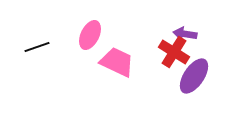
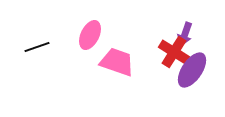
purple arrow: rotated 80 degrees counterclockwise
pink trapezoid: rotated 6 degrees counterclockwise
purple ellipse: moved 2 px left, 6 px up
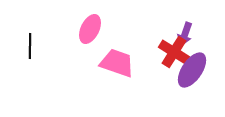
pink ellipse: moved 6 px up
black line: moved 7 px left, 1 px up; rotated 70 degrees counterclockwise
pink trapezoid: moved 1 px down
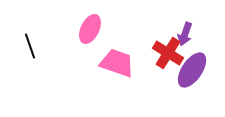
black line: rotated 20 degrees counterclockwise
red cross: moved 6 px left, 1 px down
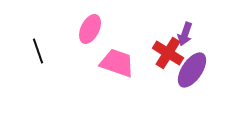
black line: moved 8 px right, 5 px down
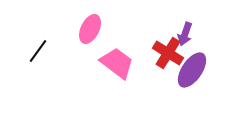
black line: rotated 55 degrees clockwise
pink trapezoid: rotated 18 degrees clockwise
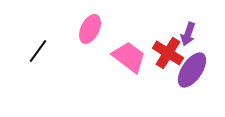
purple arrow: moved 3 px right
pink trapezoid: moved 12 px right, 6 px up
